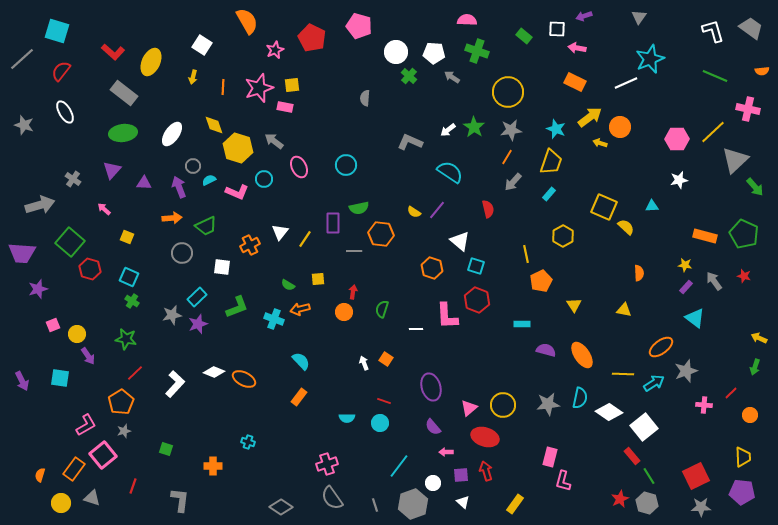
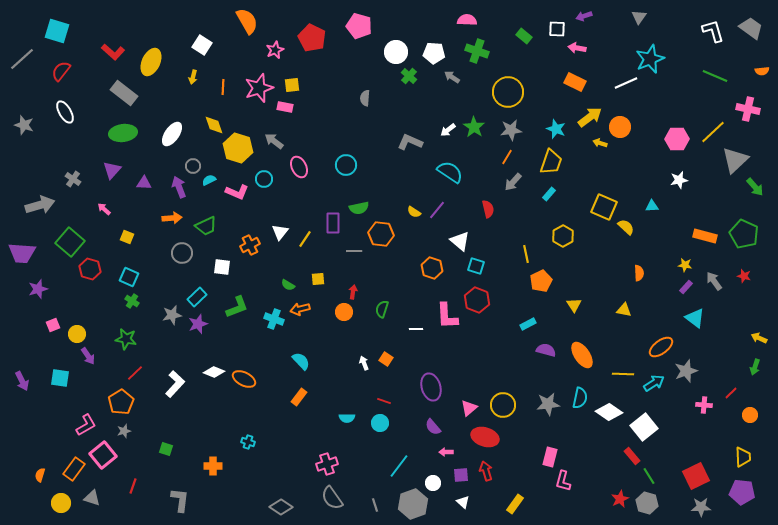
cyan rectangle at (522, 324): moved 6 px right; rotated 28 degrees counterclockwise
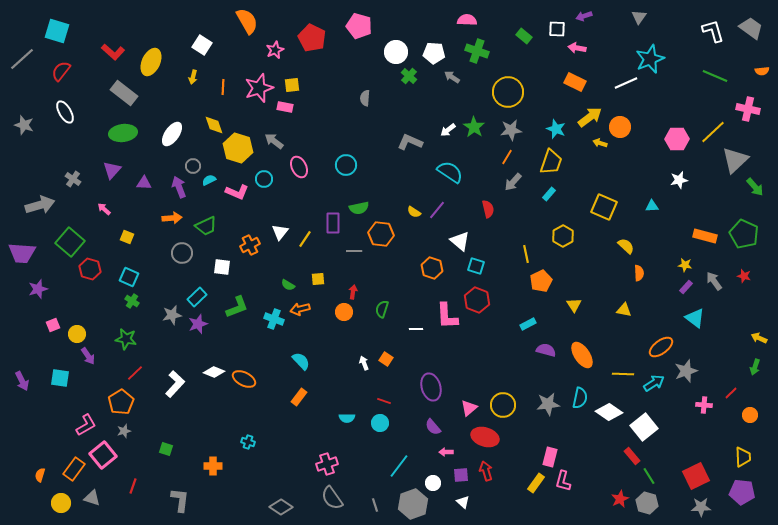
yellow semicircle at (626, 227): moved 19 px down
yellow rectangle at (515, 504): moved 21 px right, 21 px up
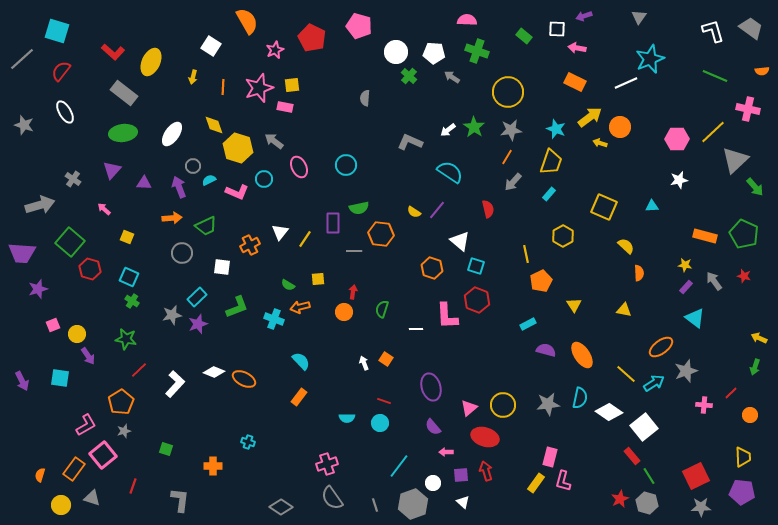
white square at (202, 45): moved 9 px right, 1 px down
orange arrow at (300, 309): moved 2 px up
red line at (135, 373): moved 4 px right, 3 px up
yellow line at (623, 374): moved 3 px right; rotated 40 degrees clockwise
yellow circle at (61, 503): moved 2 px down
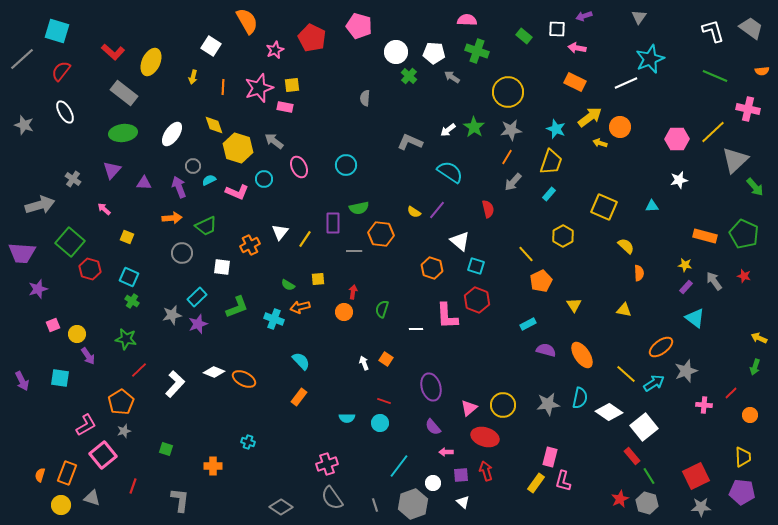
yellow line at (526, 254): rotated 30 degrees counterclockwise
orange rectangle at (74, 469): moved 7 px left, 4 px down; rotated 15 degrees counterclockwise
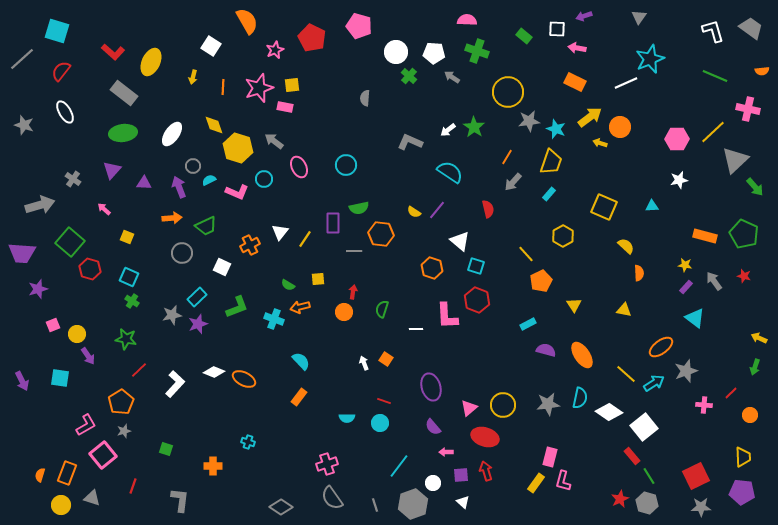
gray star at (511, 130): moved 18 px right, 9 px up
white square at (222, 267): rotated 18 degrees clockwise
